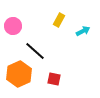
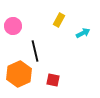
cyan arrow: moved 2 px down
black line: rotated 35 degrees clockwise
red square: moved 1 px left, 1 px down
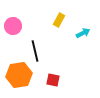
orange hexagon: moved 1 px down; rotated 15 degrees clockwise
